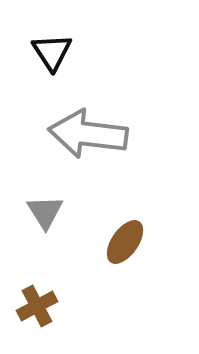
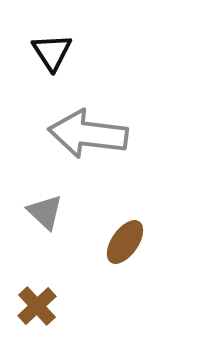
gray triangle: rotated 15 degrees counterclockwise
brown cross: rotated 15 degrees counterclockwise
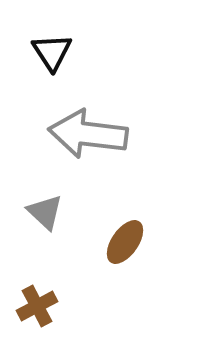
brown cross: rotated 15 degrees clockwise
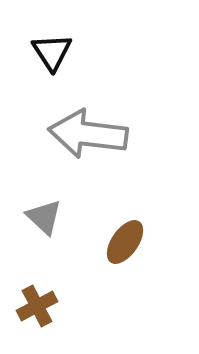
gray triangle: moved 1 px left, 5 px down
